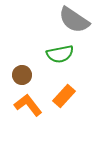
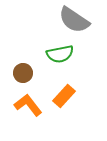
brown circle: moved 1 px right, 2 px up
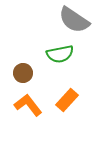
orange rectangle: moved 3 px right, 4 px down
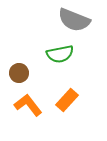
gray semicircle: rotated 12 degrees counterclockwise
brown circle: moved 4 px left
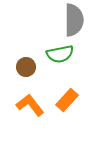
gray semicircle: rotated 112 degrees counterclockwise
brown circle: moved 7 px right, 6 px up
orange L-shape: moved 2 px right
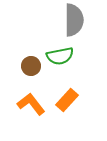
green semicircle: moved 2 px down
brown circle: moved 5 px right, 1 px up
orange L-shape: moved 1 px right, 1 px up
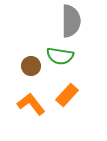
gray semicircle: moved 3 px left, 1 px down
green semicircle: rotated 20 degrees clockwise
orange rectangle: moved 5 px up
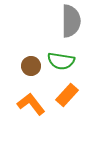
green semicircle: moved 1 px right, 5 px down
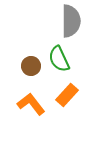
green semicircle: moved 2 px left, 2 px up; rotated 56 degrees clockwise
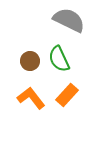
gray semicircle: moved 2 px left, 1 px up; rotated 64 degrees counterclockwise
brown circle: moved 1 px left, 5 px up
orange L-shape: moved 6 px up
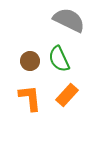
orange L-shape: moved 1 px left; rotated 32 degrees clockwise
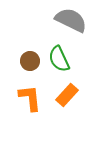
gray semicircle: moved 2 px right
